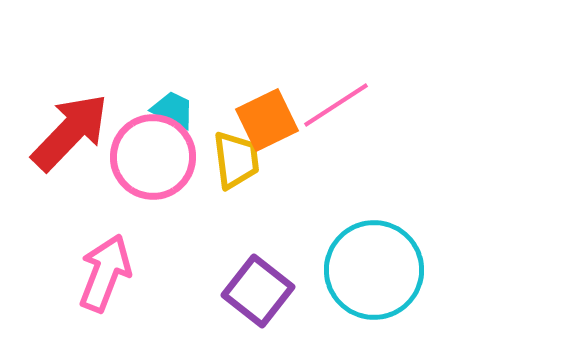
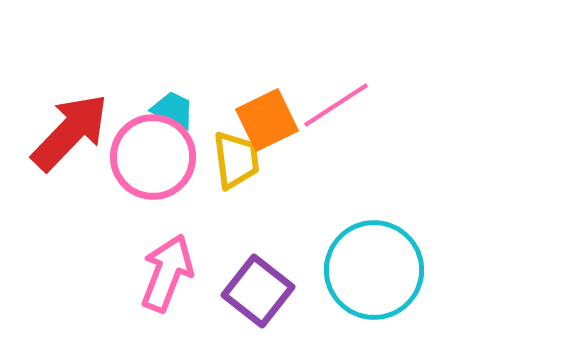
pink arrow: moved 62 px right
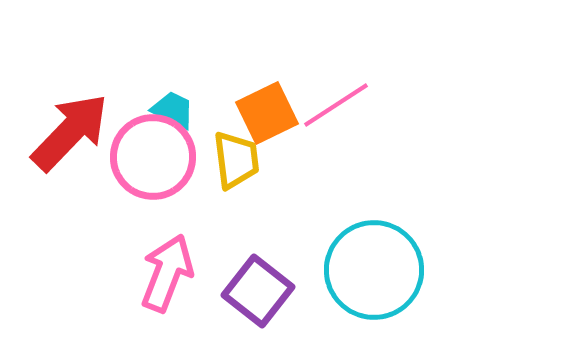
orange square: moved 7 px up
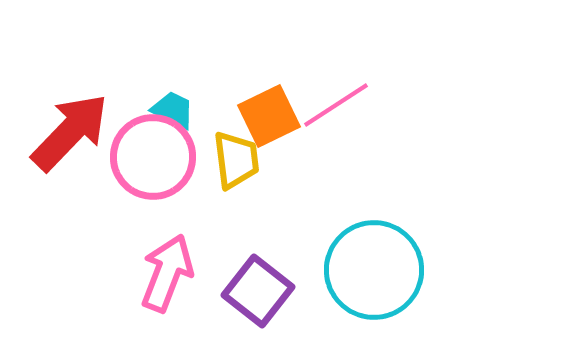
orange square: moved 2 px right, 3 px down
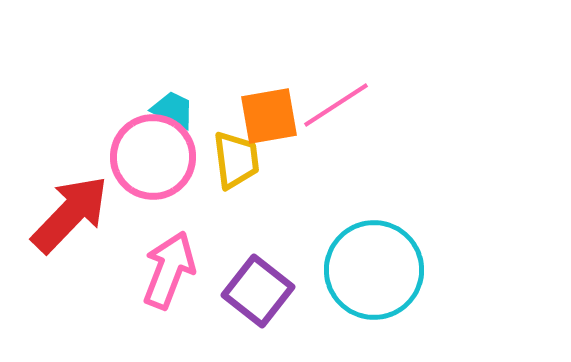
orange square: rotated 16 degrees clockwise
red arrow: moved 82 px down
pink arrow: moved 2 px right, 3 px up
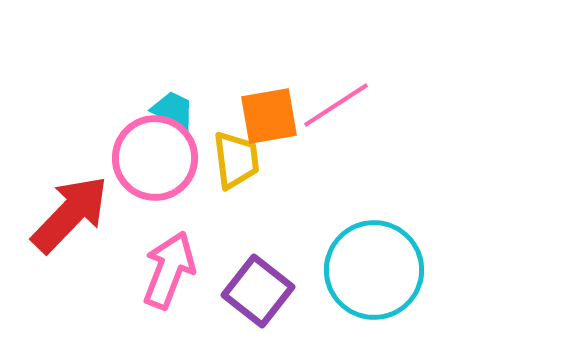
pink circle: moved 2 px right, 1 px down
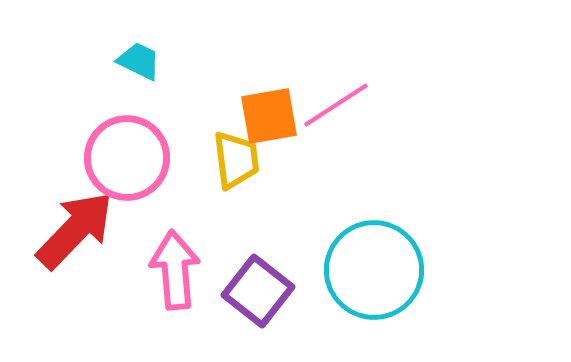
cyan trapezoid: moved 34 px left, 49 px up
pink circle: moved 28 px left
red arrow: moved 5 px right, 16 px down
pink arrow: moved 6 px right; rotated 26 degrees counterclockwise
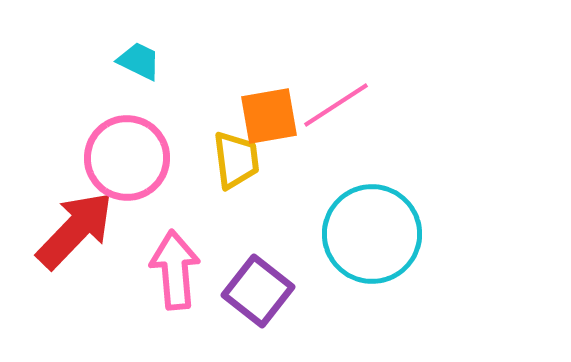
cyan circle: moved 2 px left, 36 px up
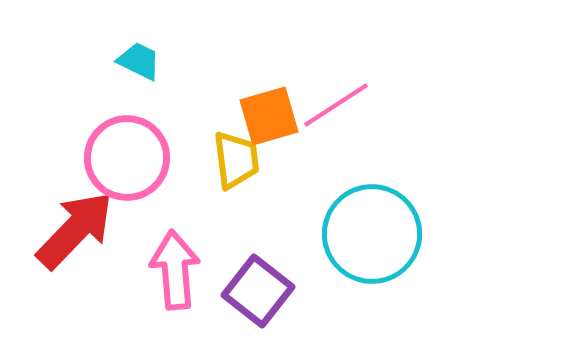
orange square: rotated 6 degrees counterclockwise
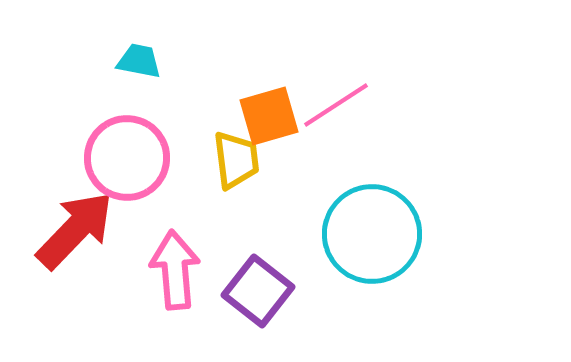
cyan trapezoid: rotated 15 degrees counterclockwise
